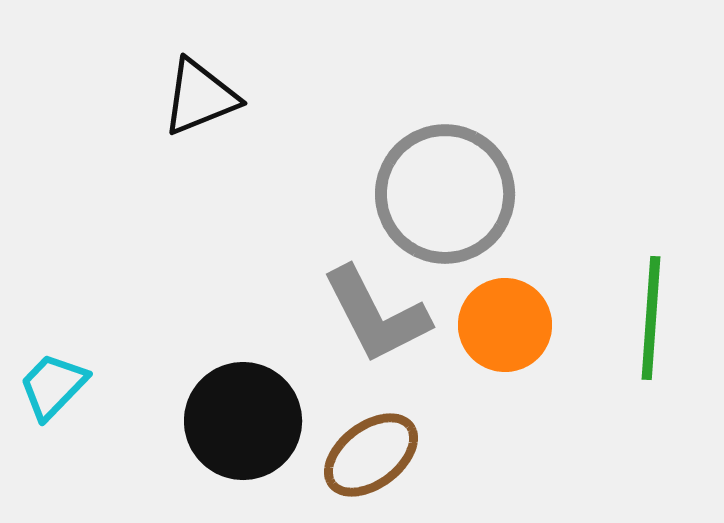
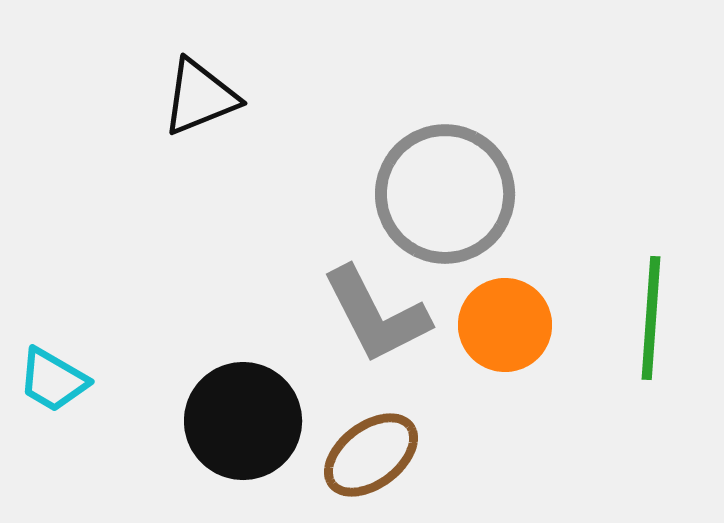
cyan trapezoid: moved 6 px up; rotated 104 degrees counterclockwise
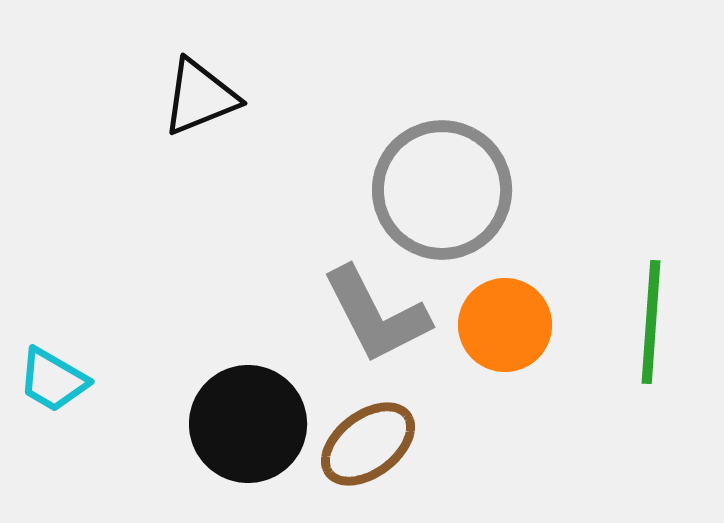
gray circle: moved 3 px left, 4 px up
green line: moved 4 px down
black circle: moved 5 px right, 3 px down
brown ellipse: moved 3 px left, 11 px up
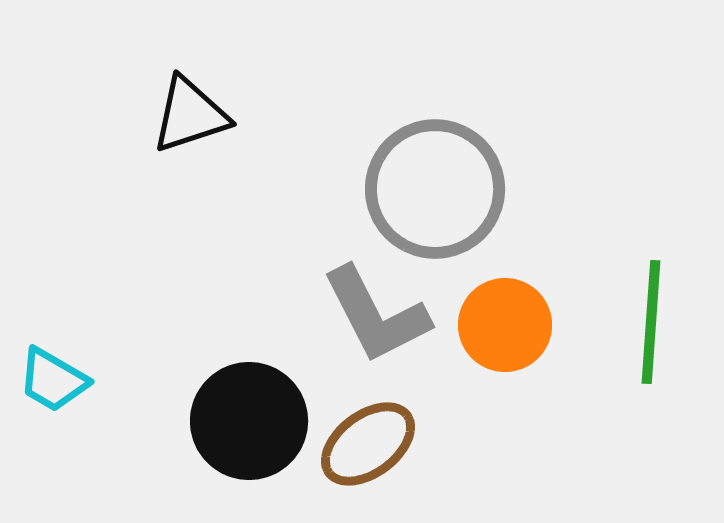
black triangle: moved 10 px left, 18 px down; rotated 4 degrees clockwise
gray circle: moved 7 px left, 1 px up
black circle: moved 1 px right, 3 px up
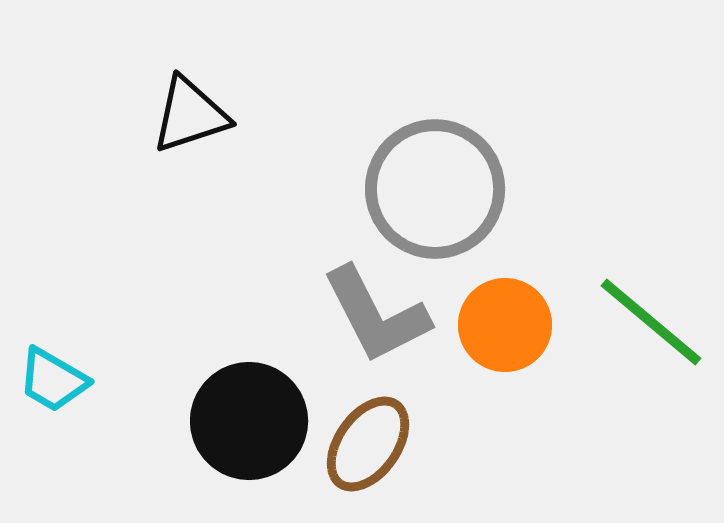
green line: rotated 54 degrees counterclockwise
brown ellipse: rotated 18 degrees counterclockwise
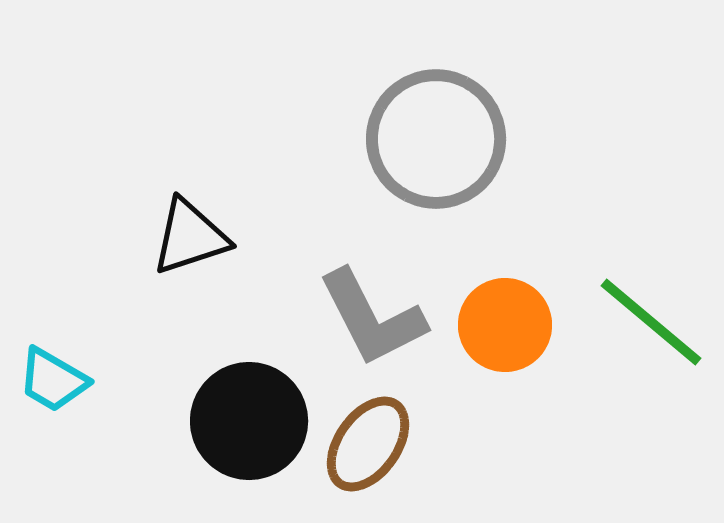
black triangle: moved 122 px down
gray circle: moved 1 px right, 50 px up
gray L-shape: moved 4 px left, 3 px down
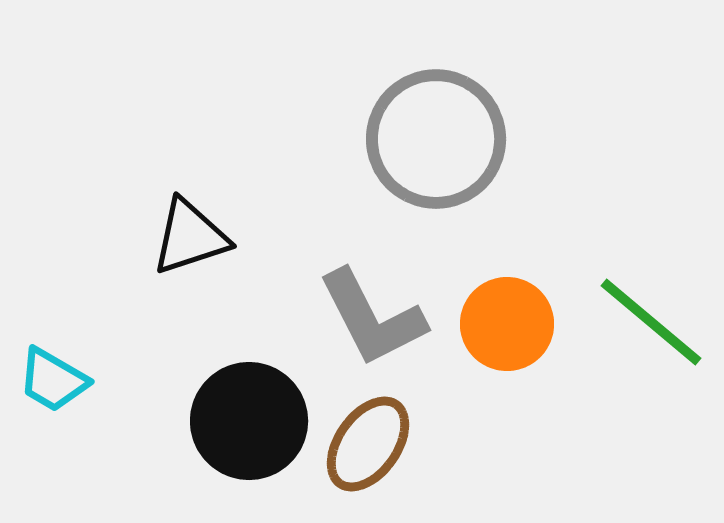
orange circle: moved 2 px right, 1 px up
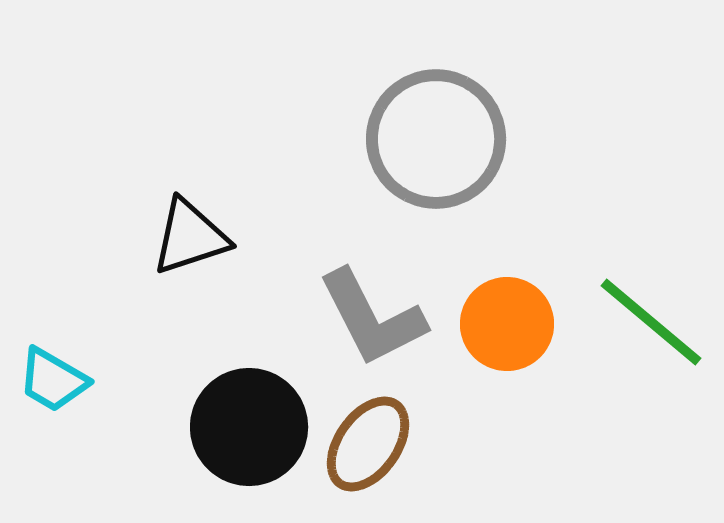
black circle: moved 6 px down
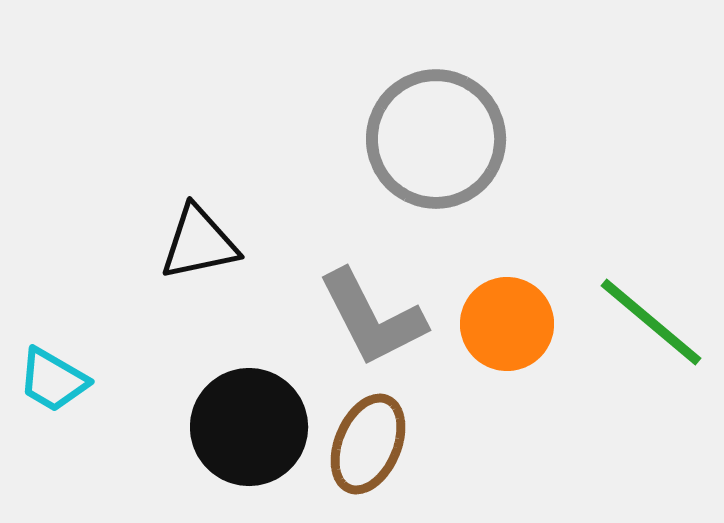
black triangle: moved 9 px right, 6 px down; rotated 6 degrees clockwise
brown ellipse: rotated 12 degrees counterclockwise
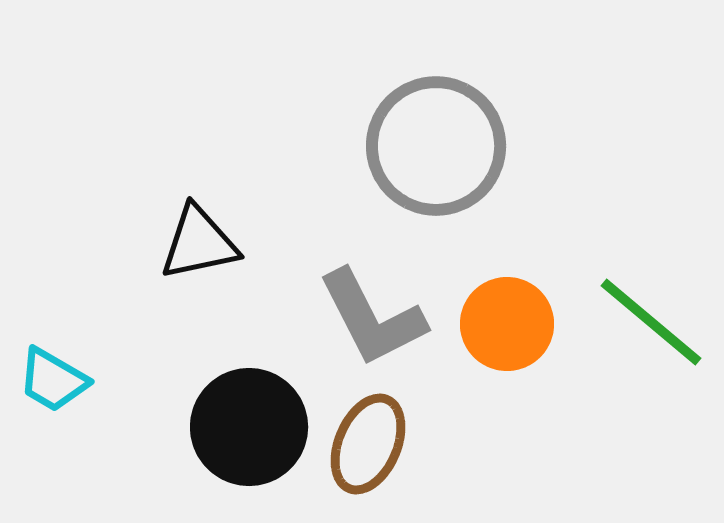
gray circle: moved 7 px down
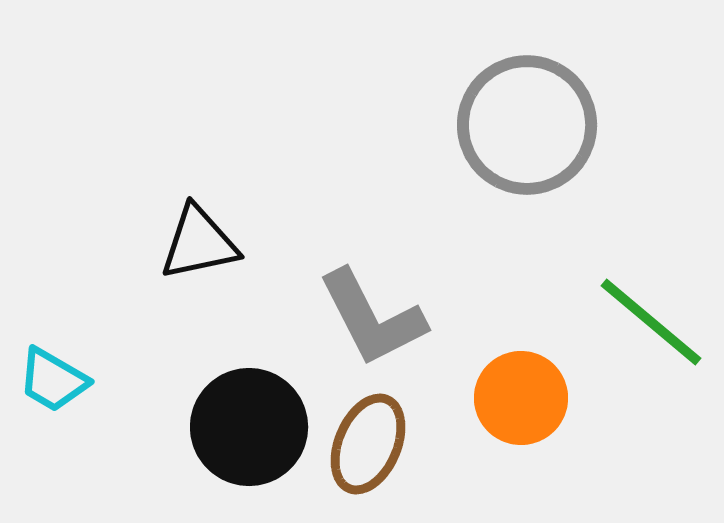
gray circle: moved 91 px right, 21 px up
orange circle: moved 14 px right, 74 px down
